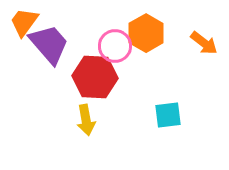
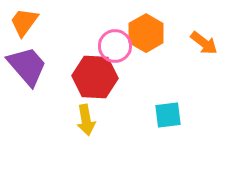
purple trapezoid: moved 22 px left, 22 px down
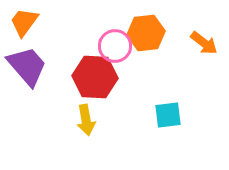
orange hexagon: rotated 24 degrees clockwise
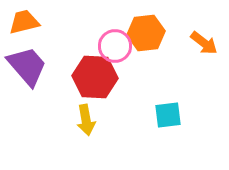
orange trapezoid: rotated 40 degrees clockwise
